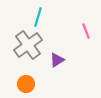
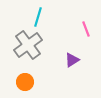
pink line: moved 2 px up
purple triangle: moved 15 px right
orange circle: moved 1 px left, 2 px up
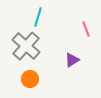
gray cross: moved 2 px left, 1 px down; rotated 12 degrees counterclockwise
orange circle: moved 5 px right, 3 px up
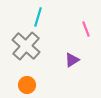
orange circle: moved 3 px left, 6 px down
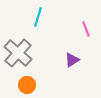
gray cross: moved 8 px left, 7 px down
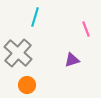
cyan line: moved 3 px left
purple triangle: rotated 14 degrees clockwise
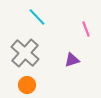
cyan line: moved 2 px right; rotated 60 degrees counterclockwise
gray cross: moved 7 px right
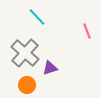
pink line: moved 1 px right, 2 px down
purple triangle: moved 22 px left, 8 px down
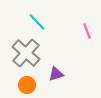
cyan line: moved 5 px down
gray cross: moved 1 px right
purple triangle: moved 6 px right, 6 px down
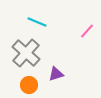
cyan line: rotated 24 degrees counterclockwise
pink line: rotated 63 degrees clockwise
orange circle: moved 2 px right
